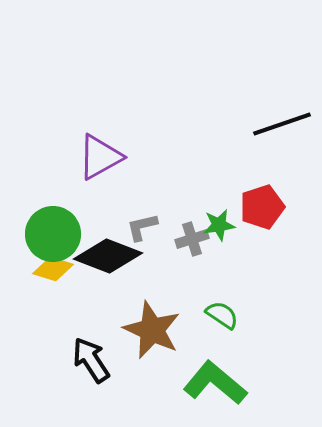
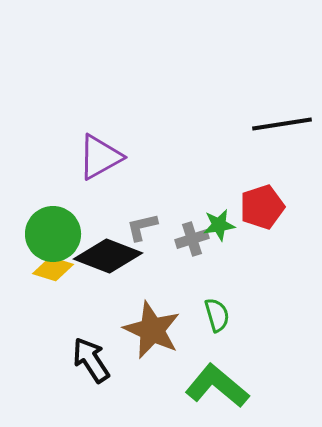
black line: rotated 10 degrees clockwise
green semicircle: moved 5 px left; rotated 40 degrees clockwise
green L-shape: moved 2 px right, 3 px down
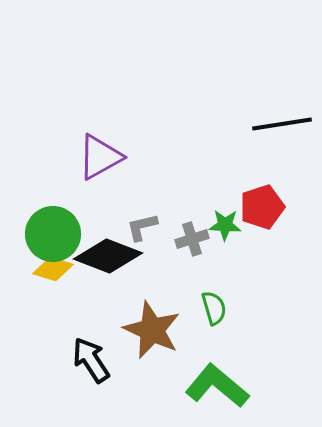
green star: moved 6 px right; rotated 12 degrees clockwise
green semicircle: moved 3 px left, 7 px up
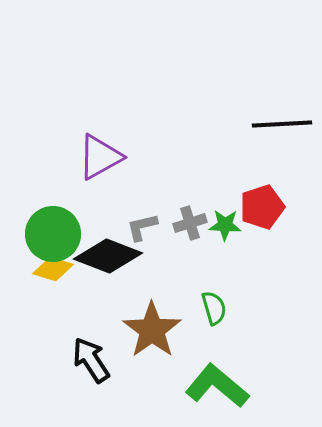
black line: rotated 6 degrees clockwise
gray cross: moved 2 px left, 16 px up
brown star: rotated 12 degrees clockwise
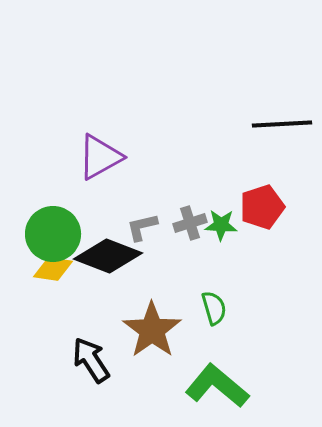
green star: moved 4 px left
yellow diamond: rotated 9 degrees counterclockwise
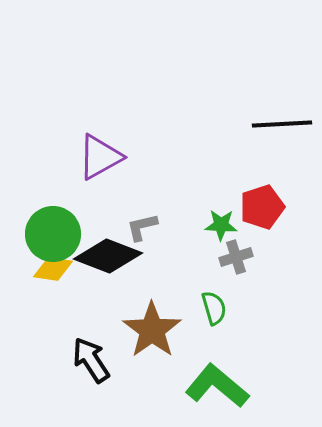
gray cross: moved 46 px right, 34 px down
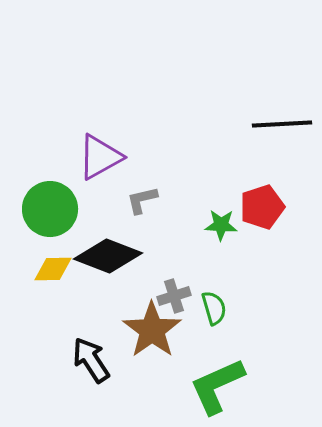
gray L-shape: moved 27 px up
green circle: moved 3 px left, 25 px up
gray cross: moved 62 px left, 39 px down
yellow diamond: rotated 9 degrees counterclockwise
green L-shape: rotated 64 degrees counterclockwise
